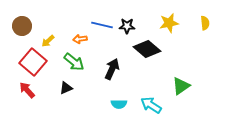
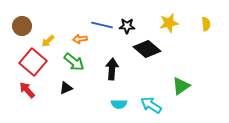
yellow semicircle: moved 1 px right, 1 px down
black arrow: rotated 20 degrees counterclockwise
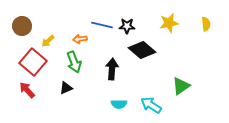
black diamond: moved 5 px left, 1 px down
green arrow: rotated 30 degrees clockwise
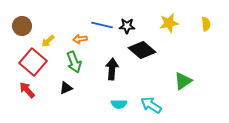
green triangle: moved 2 px right, 5 px up
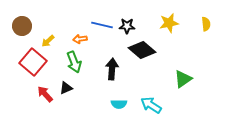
green triangle: moved 2 px up
red arrow: moved 18 px right, 4 px down
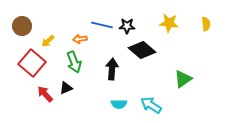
yellow star: rotated 18 degrees clockwise
red square: moved 1 px left, 1 px down
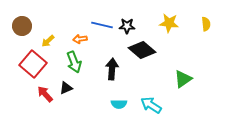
red square: moved 1 px right, 1 px down
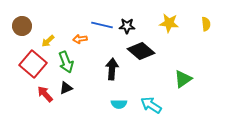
black diamond: moved 1 px left, 1 px down
green arrow: moved 8 px left
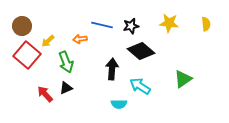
black star: moved 4 px right; rotated 14 degrees counterclockwise
red square: moved 6 px left, 9 px up
cyan arrow: moved 11 px left, 19 px up
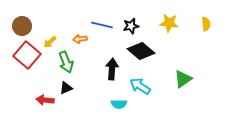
yellow arrow: moved 2 px right, 1 px down
red arrow: moved 6 px down; rotated 42 degrees counterclockwise
